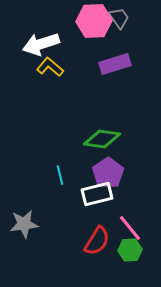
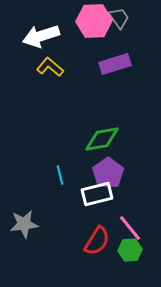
white arrow: moved 8 px up
green diamond: rotated 18 degrees counterclockwise
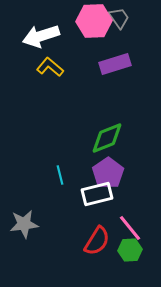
green diamond: moved 5 px right, 1 px up; rotated 12 degrees counterclockwise
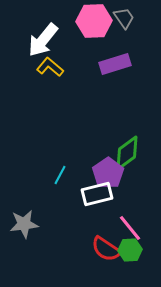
gray trapezoid: moved 5 px right
white arrow: moved 2 px right, 4 px down; rotated 33 degrees counterclockwise
green diamond: moved 20 px right, 15 px down; rotated 15 degrees counterclockwise
cyan line: rotated 42 degrees clockwise
red semicircle: moved 9 px right, 8 px down; rotated 92 degrees clockwise
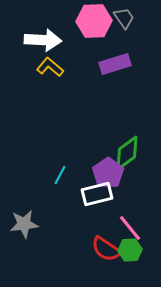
white arrow: rotated 126 degrees counterclockwise
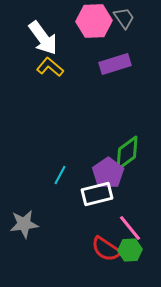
white arrow: moved 2 px up; rotated 51 degrees clockwise
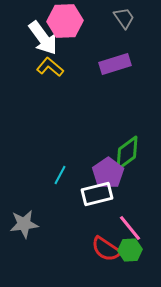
pink hexagon: moved 29 px left
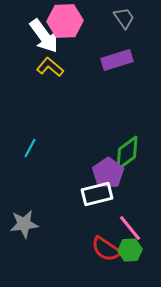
white arrow: moved 1 px right, 2 px up
purple rectangle: moved 2 px right, 4 px up
cyan line: moved 30 px left, 27 px up
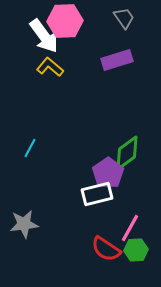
pink line: rotated 68 degrees clockwise
green hexagon: moved 6 px right
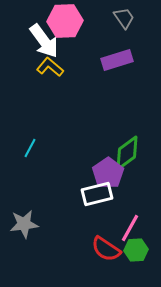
white arrow: moved 5 px down
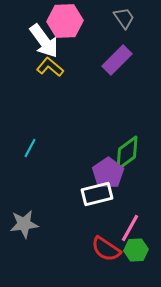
purple rectangle: rotated 28 degrees counterclockwise
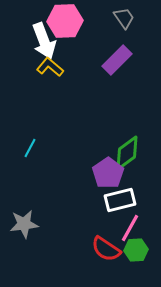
white arrow: rotated 15 degrees clockwise
white rectangle: moved 23 px right, 6 px down
